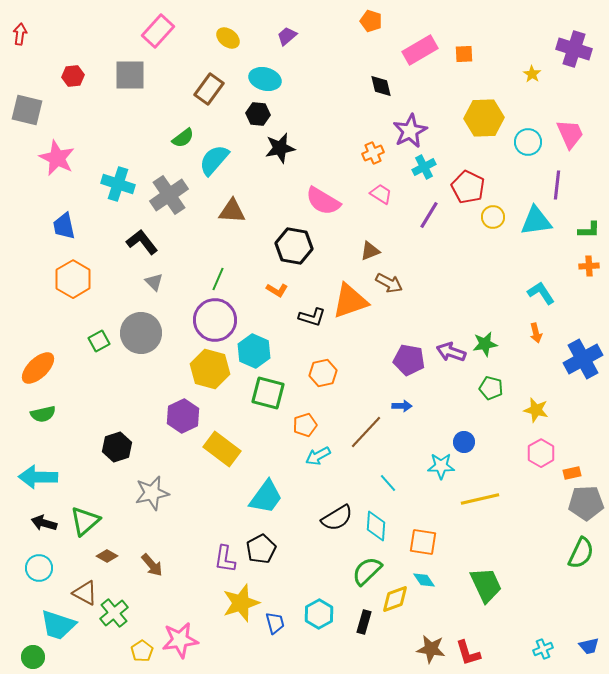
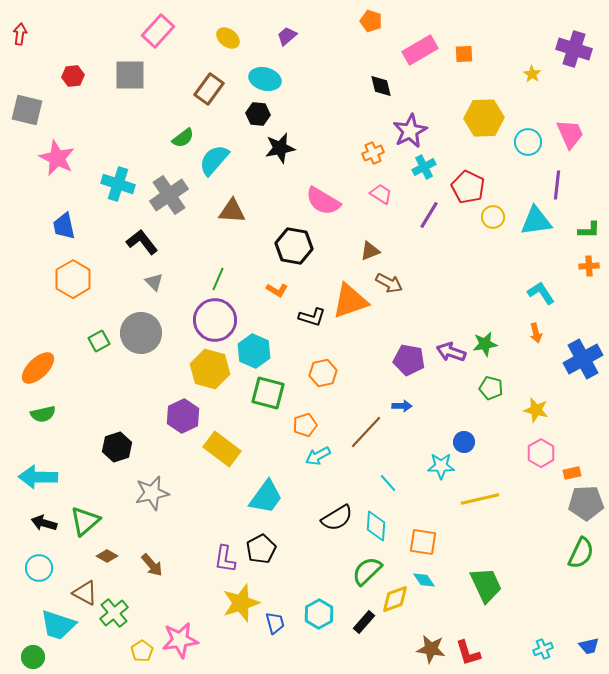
black rectangle at (364, 622): rotated 25 degrees clockwise
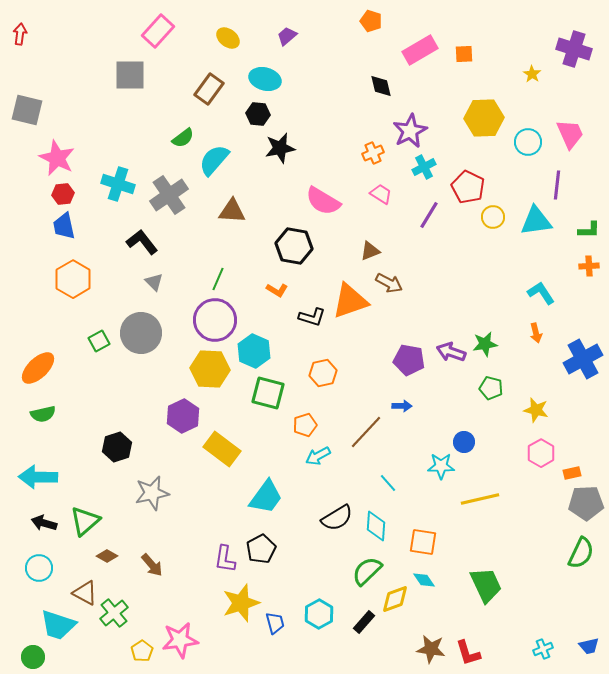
red hexagon at (73, 76): moved 10 px left, 118 px down
yellow hexagon at (210, 369): rotated 12 degrees counterclockwise
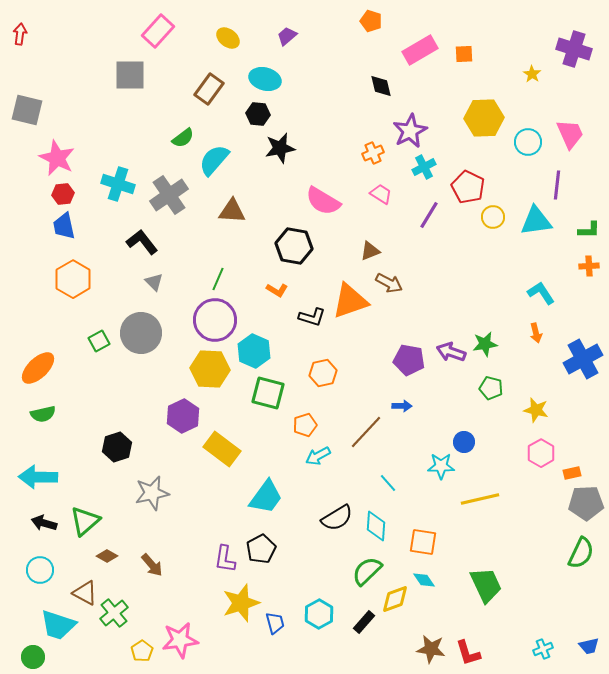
cyan circle at (39, 568): moved 1 px right, 2 px down
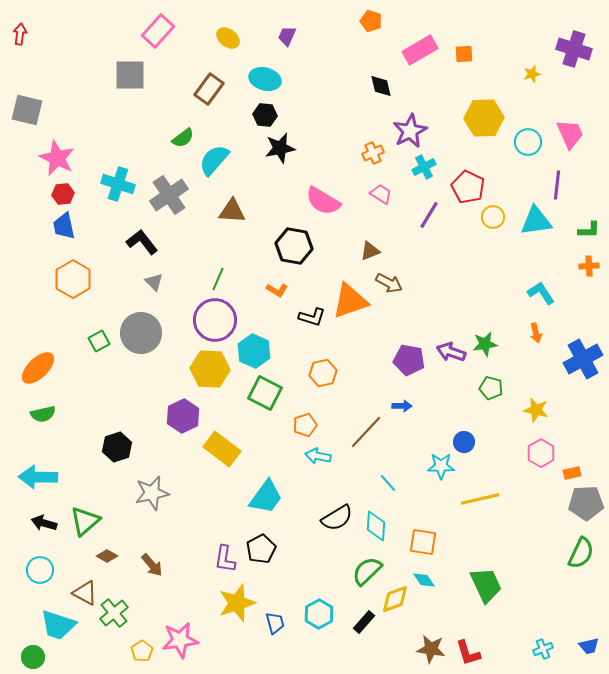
purple trapezoid at (287, 36): rotated 25 degrees counterclockwise
yellow star at (532, 74): rotated 24 degrees clockwise
black hexagon at (258, 114): moved 7 px right, 1 px down
green square at (268, 393): moved 3 px left; rotated 12 degrees clockwise
cyan arrow at (318, 456): rotated 40 degrees clockwise
yellow star at (241, 603): moved 4 px left
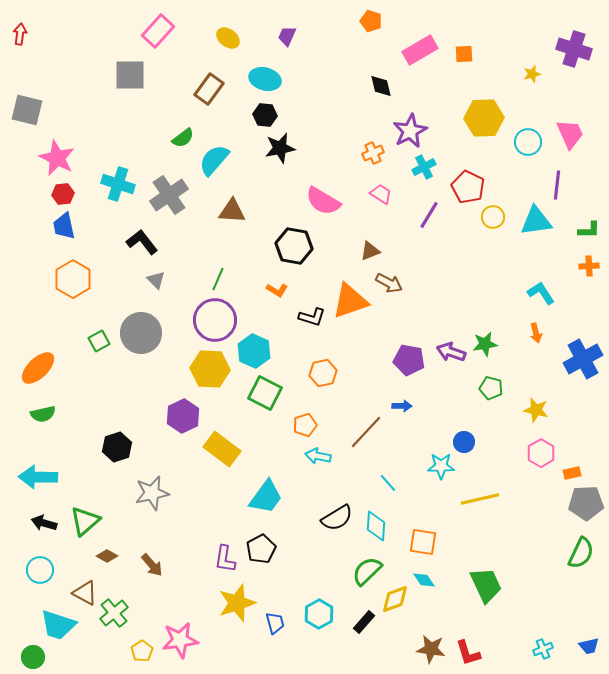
gray triangle at (154, 282): moved 2 px right, 2 px up
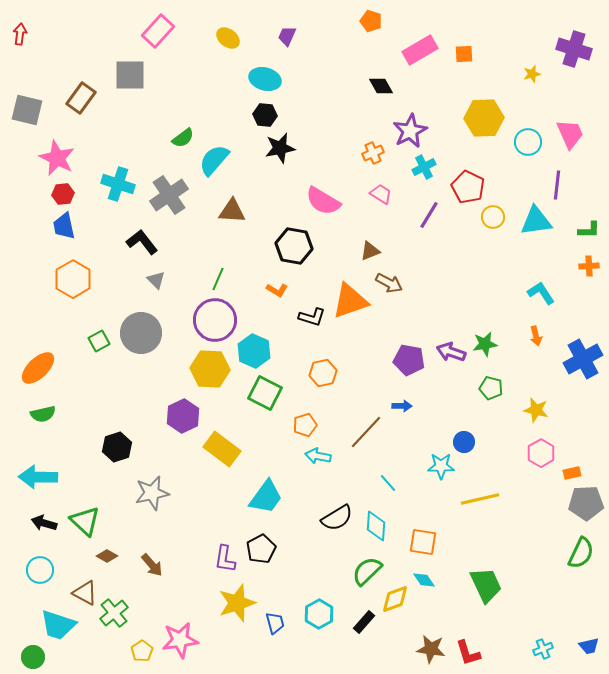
black diamond at (381, 86): rotated 15 degrees counterclockwise
brown rectangle at (209, 89): moved 128 px left, 9 px down
orange arrow at (536, 333): moved 3 px down
green triangle at (85, 521): rotated 36 degrees counterclockwise
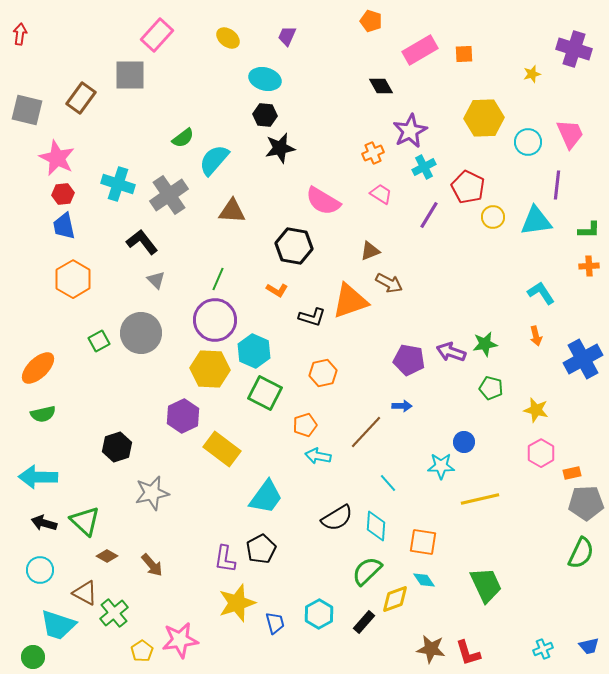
pink rectangle at (158, 31): moved 1 px left, 4 px down
